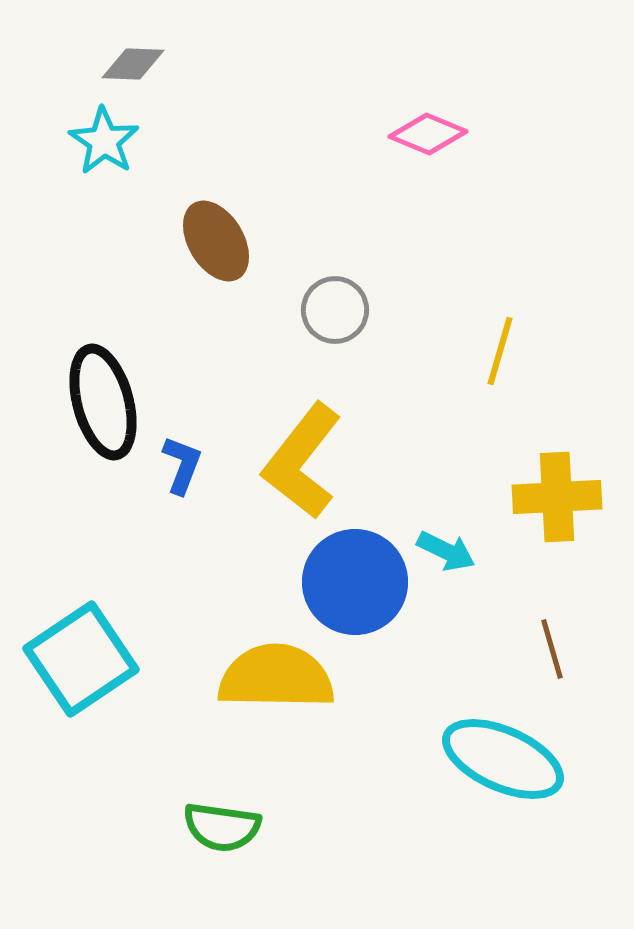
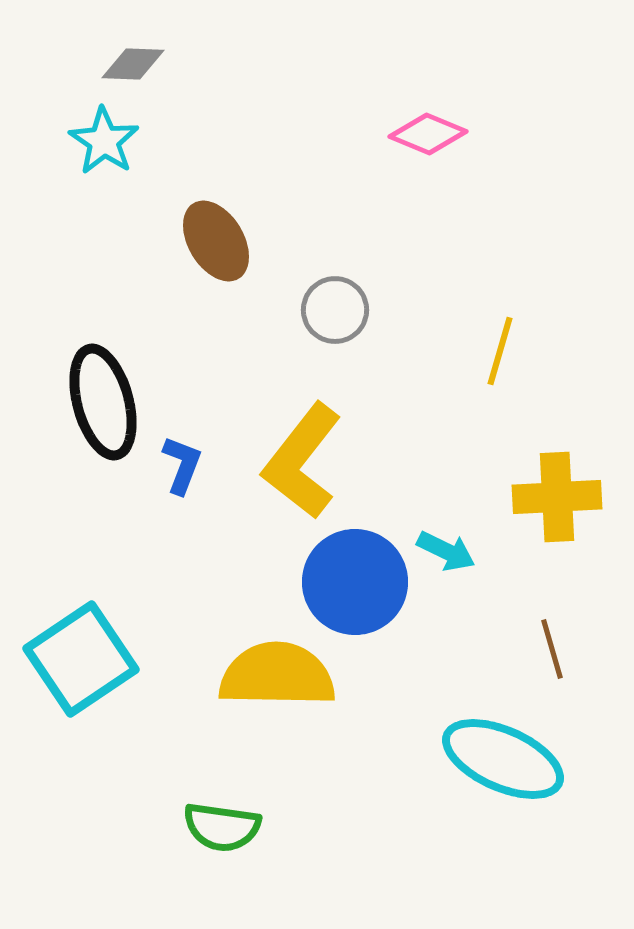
yellow semicircle: moved 1 px right, 2 px up
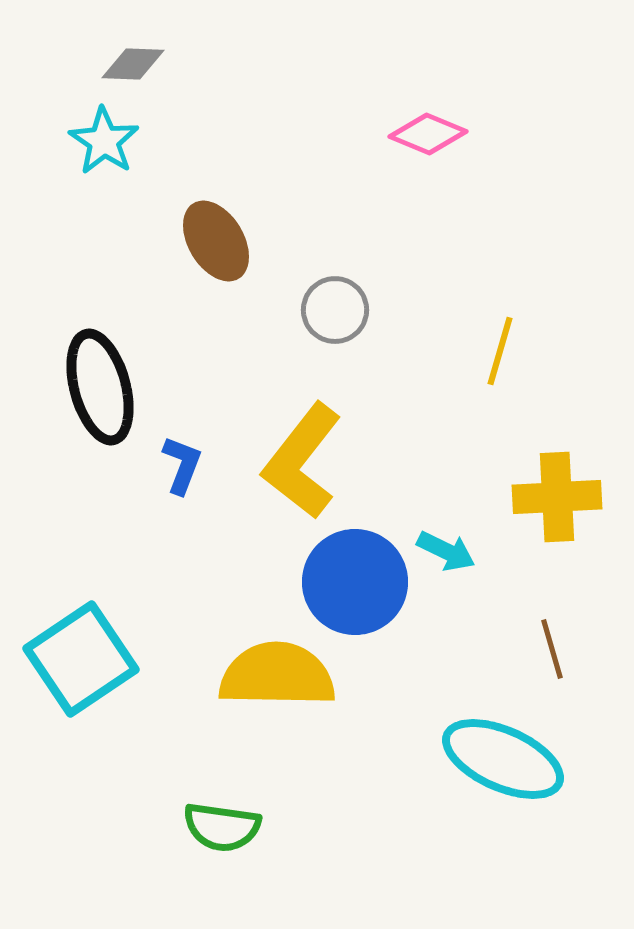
black ellipse: moved 3 px left, 15 px up
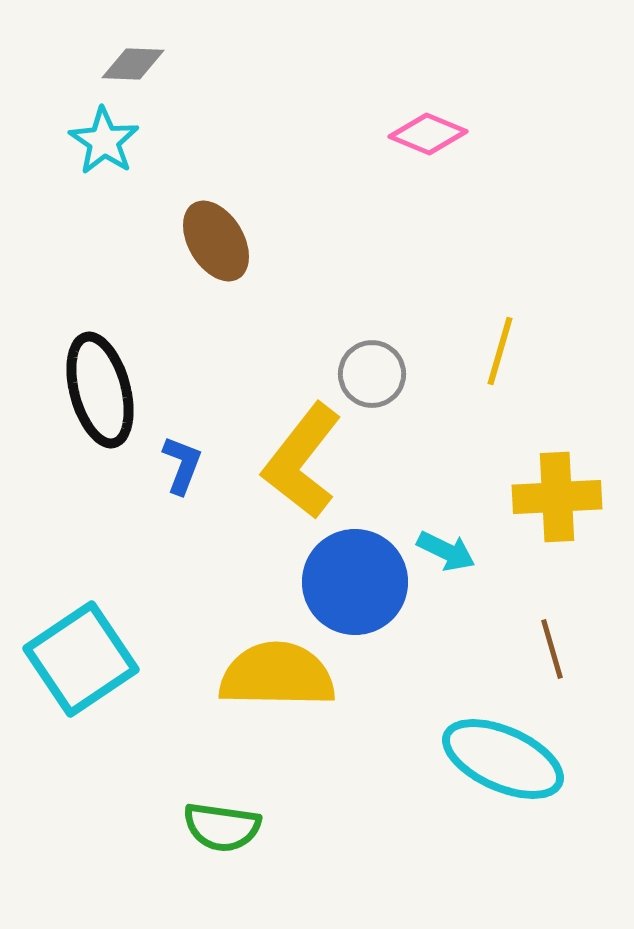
gray circle: moved 37 px right, 64 px down
black ellipse: moved 3 px down
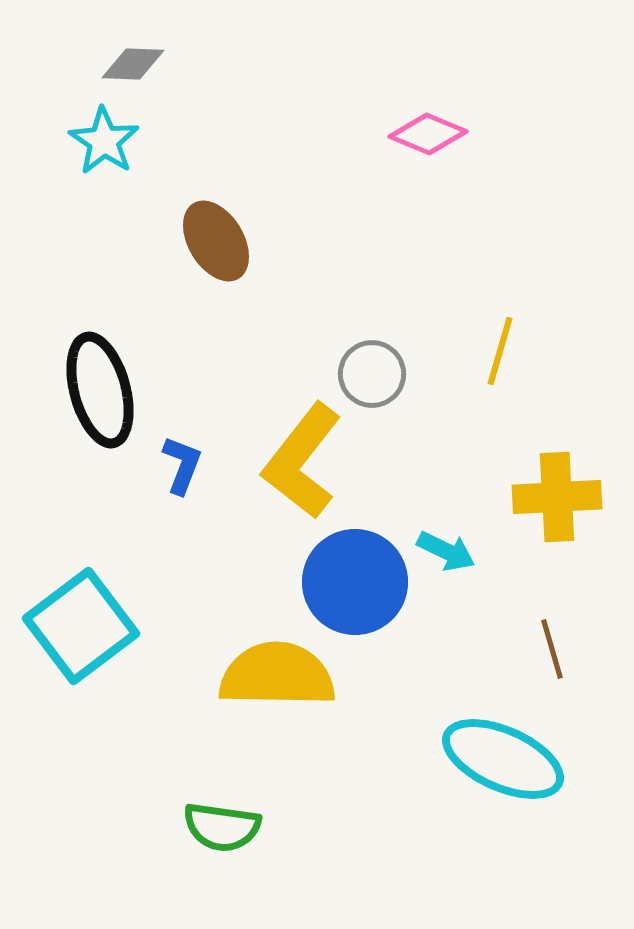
cyan square: moved 33 px up; rotated 3 degrees counterclockwise
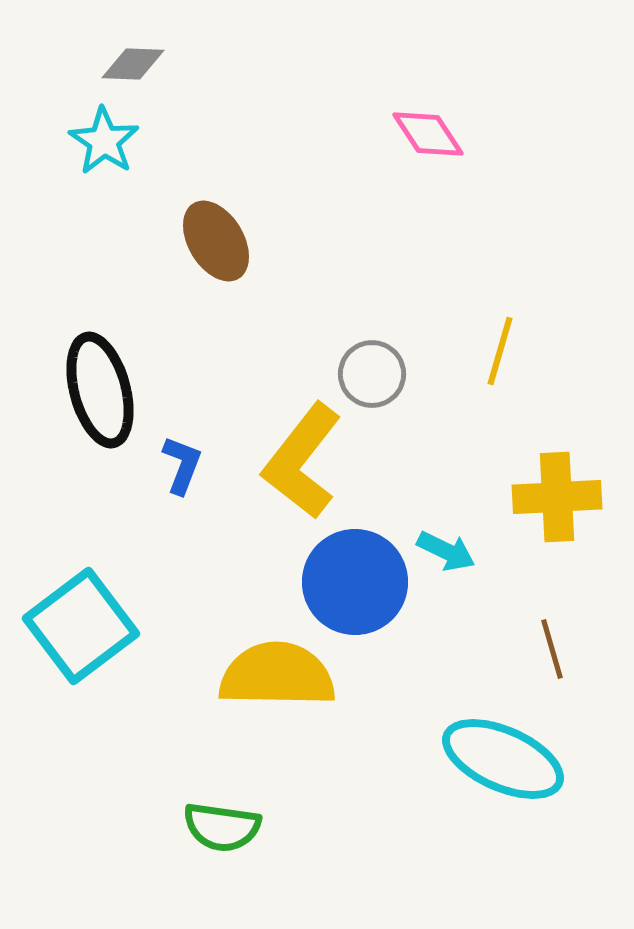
pink diamond: rotated 34 degrees clockwise
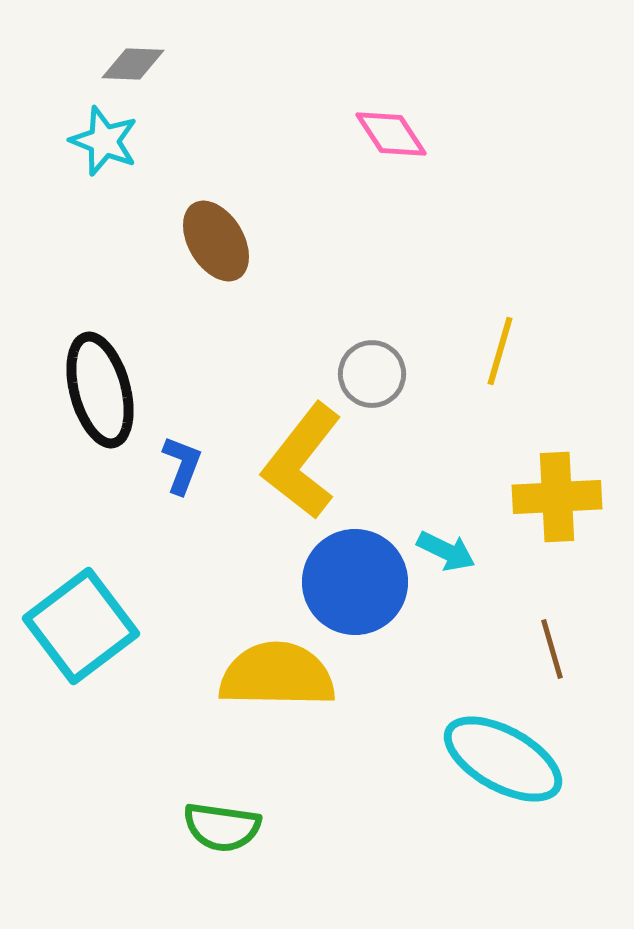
pink diamond: moved 37 px left
cyan star: rotated 12 degrees counterclockwise
cyan ellipse: rotated 5 degrees clockwise
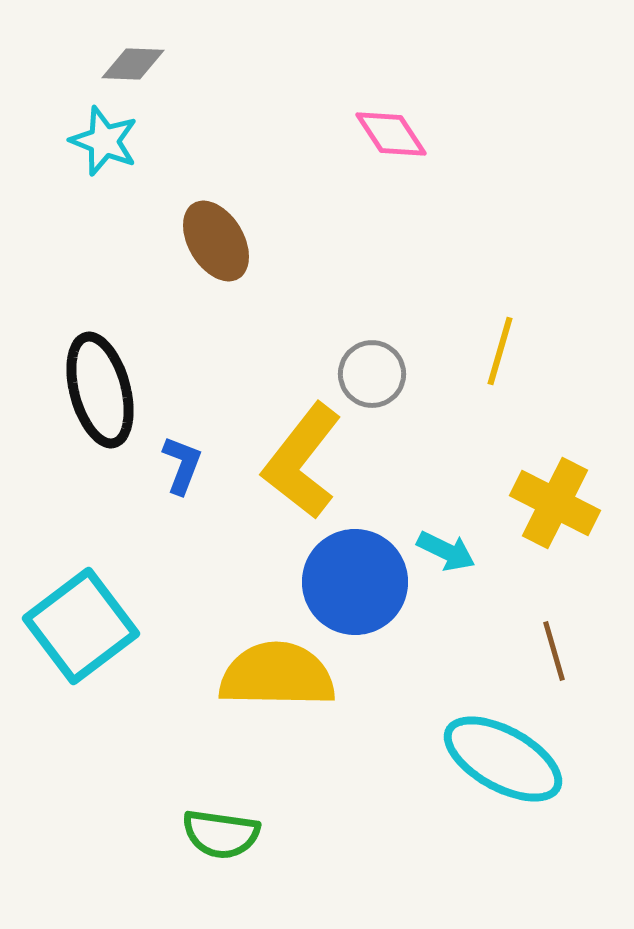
yellow cross: moved 2 px left, 6 px down; rotated 30 degrees clockwise
brown line: moved 2 px right, 2 px down
green semicircle: moved 1 px left, 7 px down
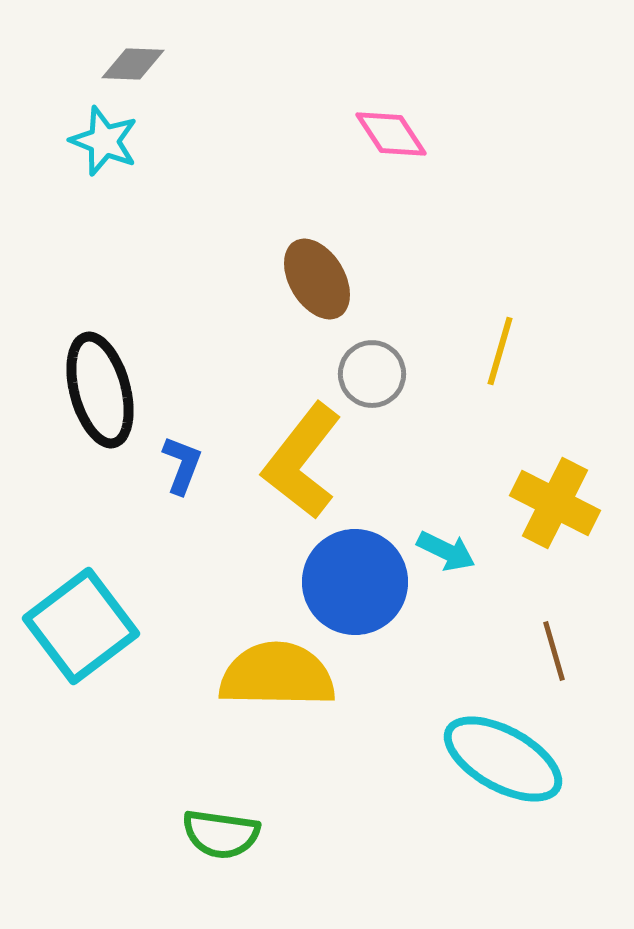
brown ellipse: moved 101 px right, 38 px down
